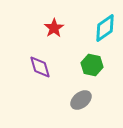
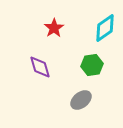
green hexagon: rotated 20 degrees counterclockwise
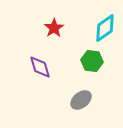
green hexagon: moved 4 px up; rotated 15 degrees clockwise
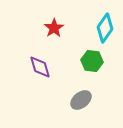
cyan diamond: rotated 20 degrees counterclockwise
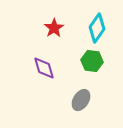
cyan diamond: moved 8 px left
purple diamond: moved 4 px right, 1 px down
gray ellipse: rotated 20 degrees counterclockwise
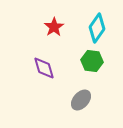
red star: moved 1 px up
gray ellipse: rotated 10 degrees clockwise
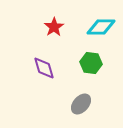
cyan diamond: moved 4 px right, 1 px up; rotated 56 degrees clockwise
green hexagon: moved 1 px left, 2 px down
gray ellipse: moved 4 px down
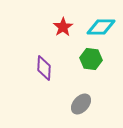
red star: moved 9 px right
green hexagon: moved 4 px up
purple diamond: rotated 20 degrees clockwise
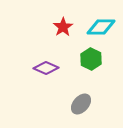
green hexagon: rotated 20 degrees clockwise
purple diamond: moved 2 px right; rotated 70 degrees counterclockwise
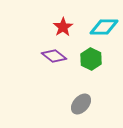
cyan diamond: moved 3 px right
purple diamond: moved 8 px right, 12 px up; rotated 15 degrees clockwise
